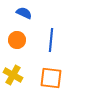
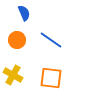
blue semicircle: rotated 42 degrees clockwise
blue line: rotated 60 degrees counterclockwise
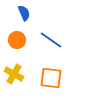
yellow cross: moved 1 px right, 1 px up
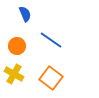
blue semicircle: moved 1 px right, 1 px down
orange circle: moved 6 px down
orange square: rotated 30 degrees clockwise
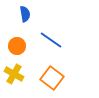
blue semicircle: rotated 14 degrees clockwise
orange square: moved 1 px right
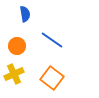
blue line: moved 1 px right
yellow cross: rotated 36 degrees clockwise
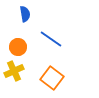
blue line: moved 1 px left, 1 px up
orange circle: moved 1 px right, 1 px down
yellow cross: moved 3 px up
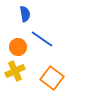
blue line: moved 9 px left
yellow cross: moved 1 px right
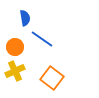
blue semicircle: moved 4 px down
orange circle: moved 3 px left
